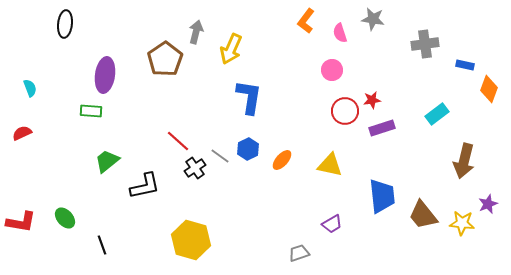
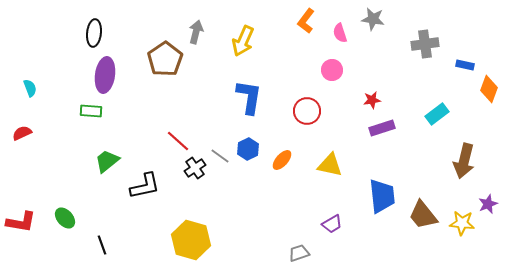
black ellipse: moved 29 px right, 9 px down
yellow arrow: moved 12 px right, 8 px up
red circle: moved 38 px left
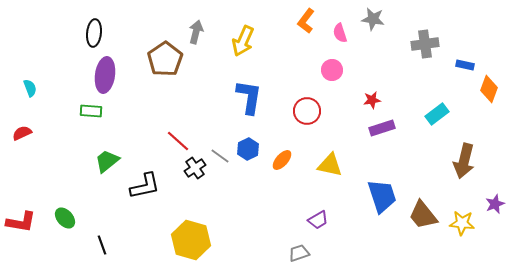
blue trapezoid: rotated 12 degrees counterclockwise
purple star: moved 7 px right
purple trapezoid: moved 14 px left, 4 px up
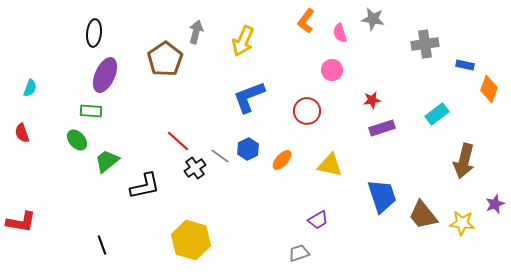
purple ellipse: rotated 16 degrees clockwise
cyan semicircle: rotated 42 degrees clockwise
blue L-shape: rotated 120 degrees counterclockwise
red semicircle: rotated 84 degrees counterclockwise
green ellipse: moved 12 px right, 78 px up
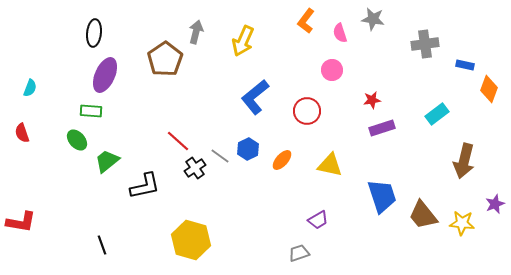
blue L-shape: moved 6 px right; rotated 18 degrees counterclockwise
